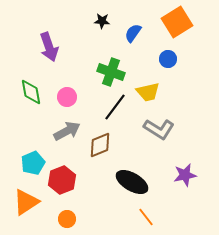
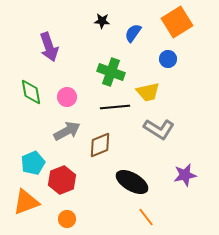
black line: rotated 48 degrees clockwise
orange triangle: rotated 12 degrees clockwise
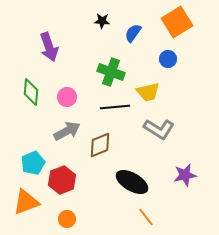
green diamond: rotated 16 degrees clockwise
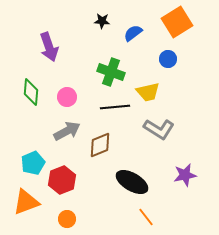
blue semicircle: rotated 18 degrees clockwise
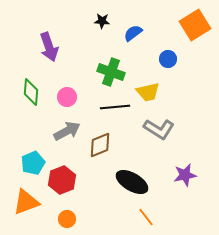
orange square: moved 18 px right, 3 px down
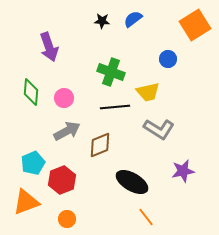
blue semicircle: moved 14 px up
pink circle: moved 3 px left, 1 px down
purple star: moved 2 px left, 4 px up
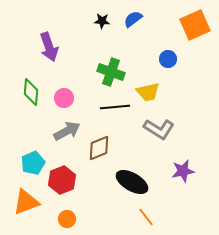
orange square: rotated 8 degrees clockwise
brown diamond: moved 1 px left, 3 px down
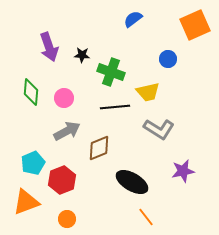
black star: moved 20 px left, 34 px down
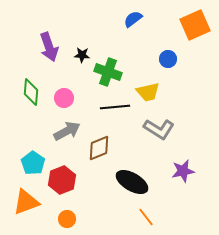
green cross: moved 3 px left
cyan pentagon: rotated 15 degrees counterclockwise
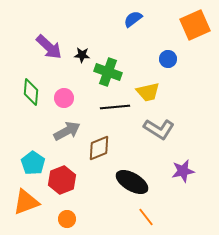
purple arrow: rotated 28 degrees counterclockwise
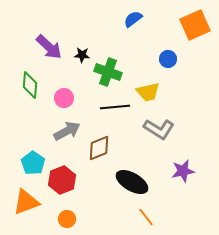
green diamond: moved 1 px left, 7 px up
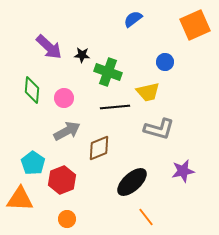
blue circle: moved 3 px left, 3 px down
green diamond: moved 2 px right, 5 px down
gray L-shape: rotated 16 degrees counterclockwise
black ellipse: rotated 72 degrees counterclockwise
orange triangle: moved 6 px left, 3 px up; rotated 24 degrees clockwise
